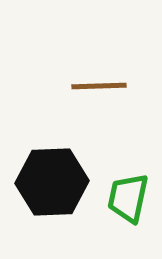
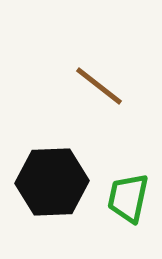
brown line: rotated 40 degrees clockwise
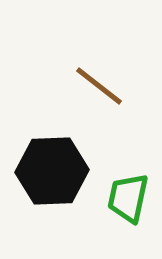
black hexagon: moved 11 px up
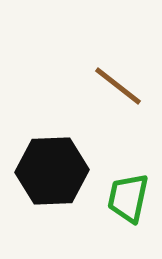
brown line: moved 19 px right
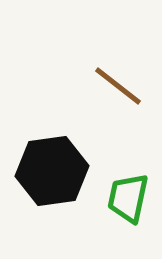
black hexagon: rotated 6 degrees counterclockwise
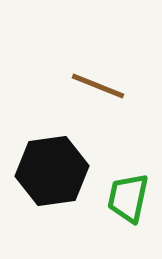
brown line: moved 20 px left; rotated 16 degrees counterclockwise
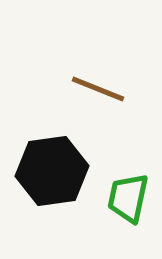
brown line: moved 3 px down
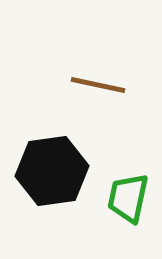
brown line: moved 4 px up; rotated 10 degrees counterclockwise
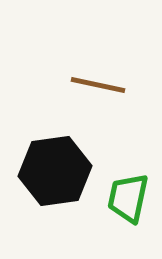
black hexagon: moved 3 px right
